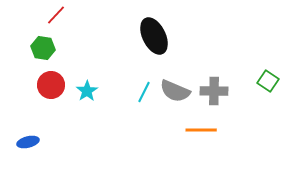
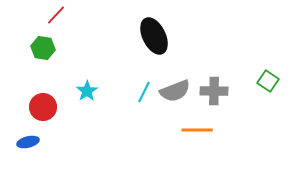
red circle: moved 8 px left, 22 px down
gray semicircle: rotated 44 degrees counterclockwise
orange line: moved 4 px left
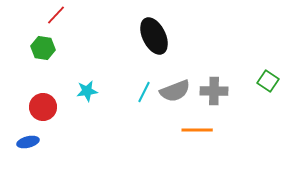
cyan star: rotated 25 degrees clockwise
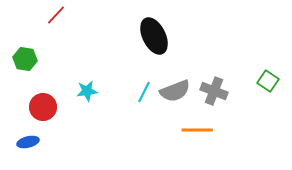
green hexagon: moved 18 px left, 11 px down
gray cross: rotated 20 degrees clockwise
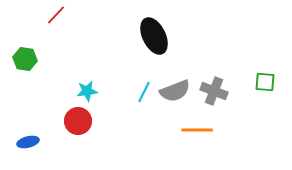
green square: moved 3 px left, 1 px down; rotated 30 degrees counterclockwise
red circle: moved 35 px right, 14 px down
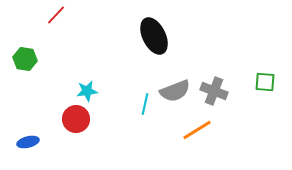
cyan line: moved 1 px right, 12 px down; rotated 15 degrees counterclockwise
red circle: moved 2 px left, 2 px up
orange line: rotated 32 degrees counterclockwise
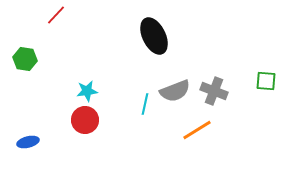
green square: moved 1 px right, 1 px up
red circle: moved 9 px right, 1 px down
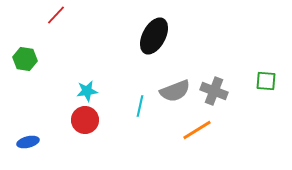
black ellipse: rotated 54 degrees clockwise
cyan line: moved 5 px left, 2 px down
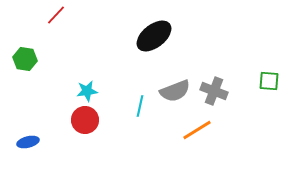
black ellipse: rotated 24 degrees clockwise
green square: moved 3 px right
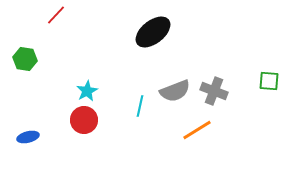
black ellipse: moved 1 px left, 4 px up
cyan star: rotated 20 degrees counterclockwise
red circle: moved 1 px left
blue ellipse: moved 5 px up
